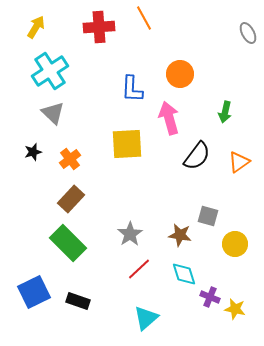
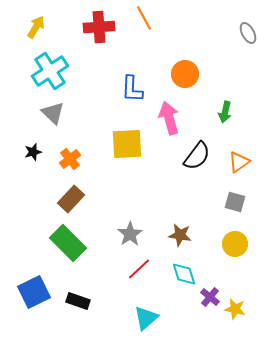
orange circle: moved 5 px right
gray square: moved 27 px right, 14 px up
purple cross: rotated 18 degrees clockwise
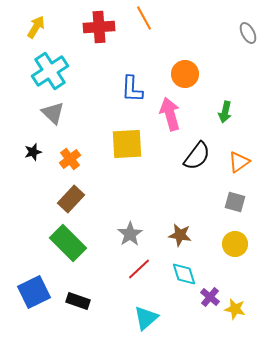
pink arrow: moved 1 px right, 4 px up
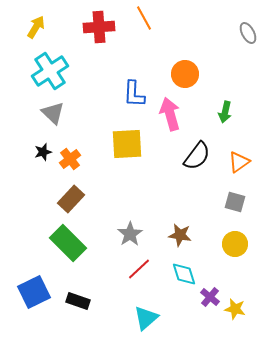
blue L-shape: moved 2 px right, 5 px down
black star: moved 10 px right
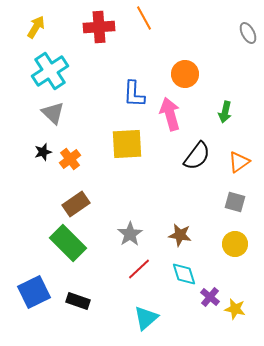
brown rectangle: moved 5 px right, 5 px down; rotated 12 degrees clockwise
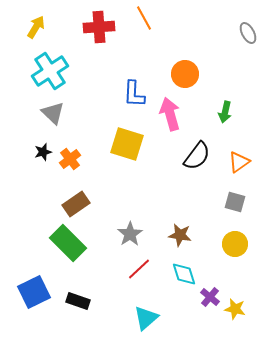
yellow square: rotated 20 degrees clockwise
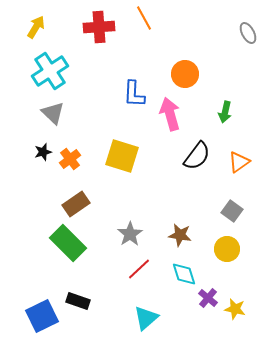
yellow square: moved 5 px left, 12 px down
gray square: moved 3 px left, 9 px down; rotated 20 degrees clockwise
yellow circle: moved 8 px left, 5 px down
blue square: moved 8 px right, 24 px down
purple cross: moved 2 px left, 1 px down
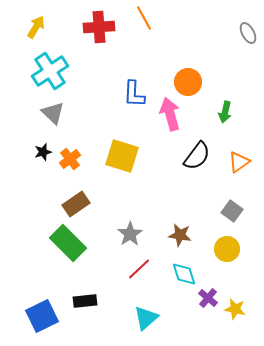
orange circle: moved 3 px right, 8 px down
black rectangle: moved 7 px right; rotated 25 degrees counterclockwise
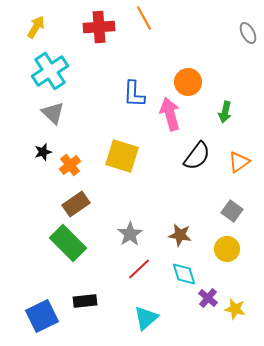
orange cross: moved 6 px down
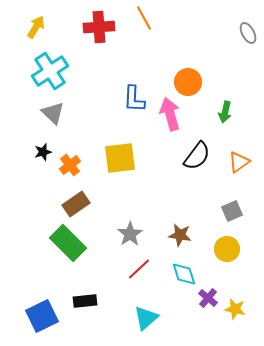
blue L-shape: moved 5 px down
yellow square: moved 2 px left, 2 px down; rotated 24 degrees counterclockwise
gray square: rotated 30 degrees clockwise
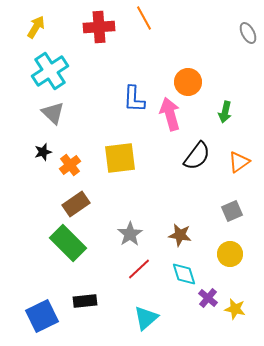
yellow circle: moved 3 px right, 5 px down
